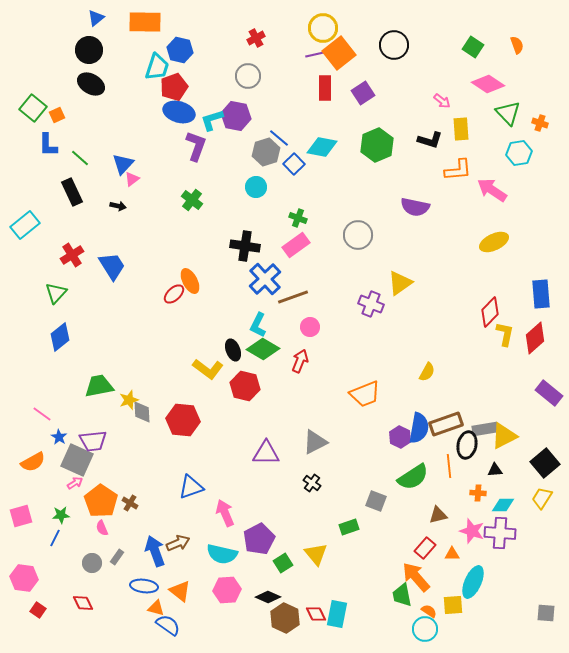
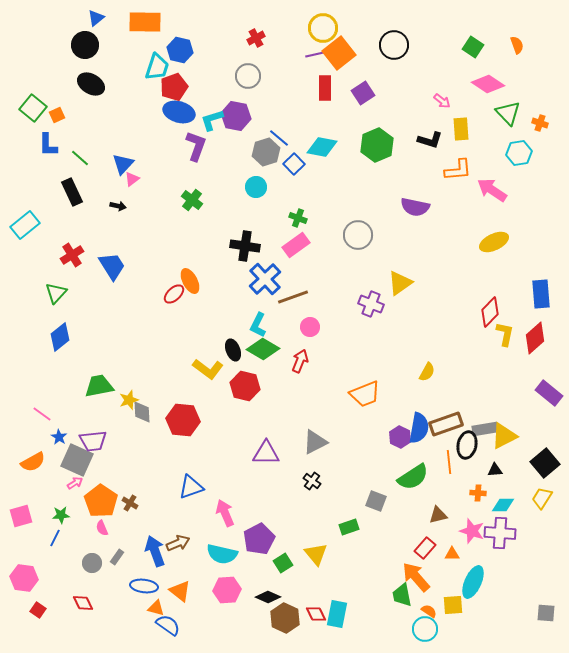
black circle at (89, 50): moved 4 px left, 5 px up
orange line at (449, 466): moved 4 px up
black cross at (312, 483): moved 2 px up
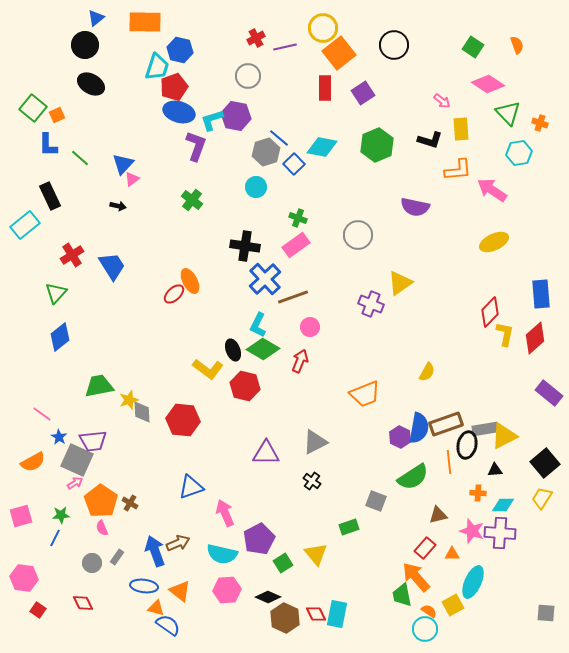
purple line at (317, 54): moved 32 px left, 7 px up
black rectangle at (72, 192): moved 22 px left, 4 px down
yellow square at (453, 605): rotated 25 degrees counterclockwise
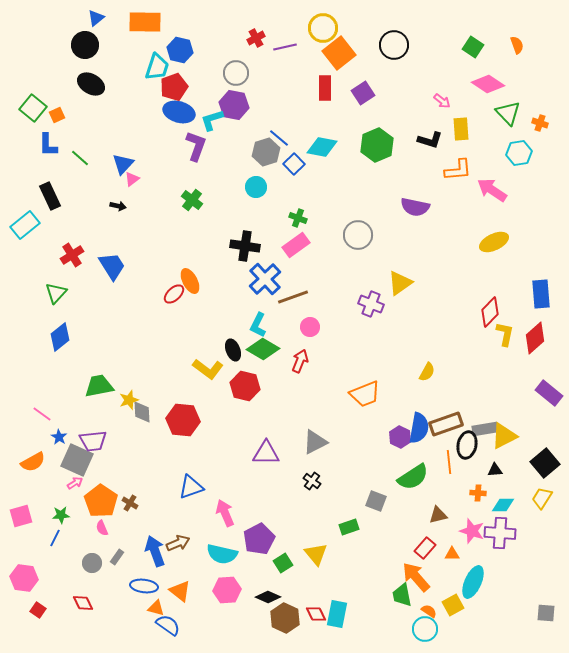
gray circle at (248, 76): moved 12 px left, 3 px up
purple hexagon at (236, 116): moved 2 px left, 11 px up
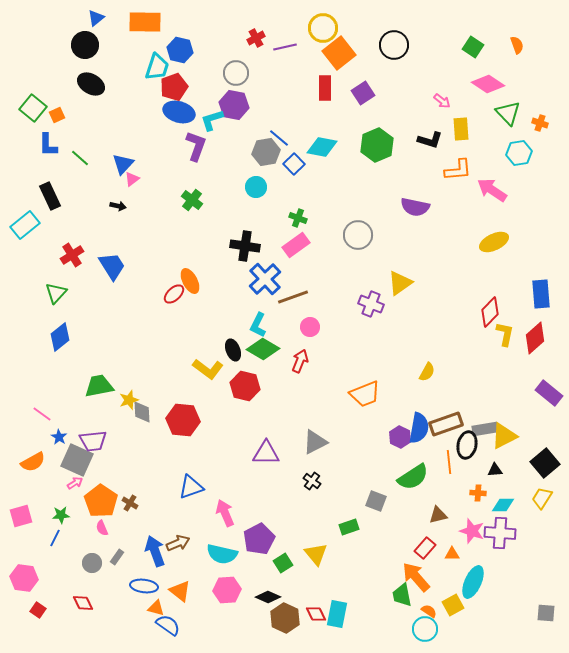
gray hexagon at (266, 152): rotated 8 degrees clockwise
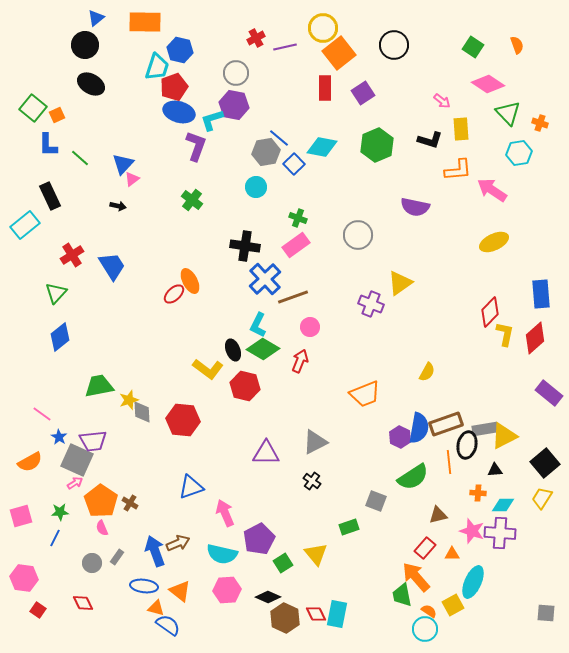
orange semicircle at (33, 462): moved 3 px left
green star at (61, 515): moved 1 px left, 3 px up
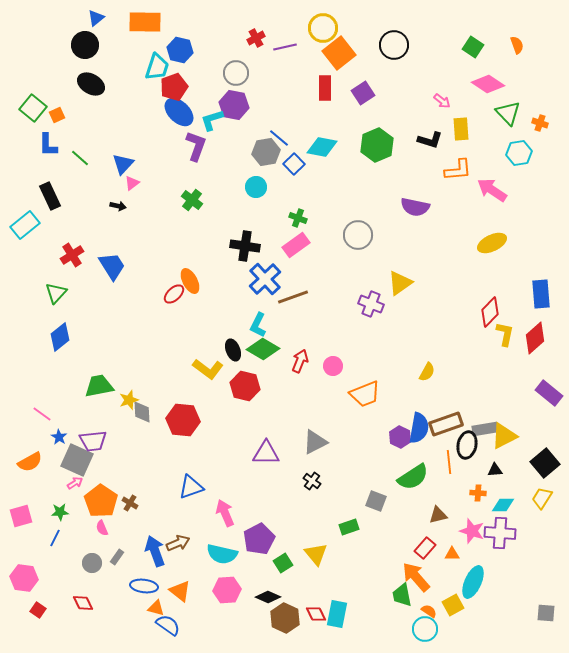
blue ellipse at (179, 112): rotated 28 degrees clockwise
pink triangle at (132, 179): moved 4 px down
yellow ellipse at (494, 242): moved 2 px left, 1 px down
pink circle at (310, 327): moved 23 px right, 39 px down
